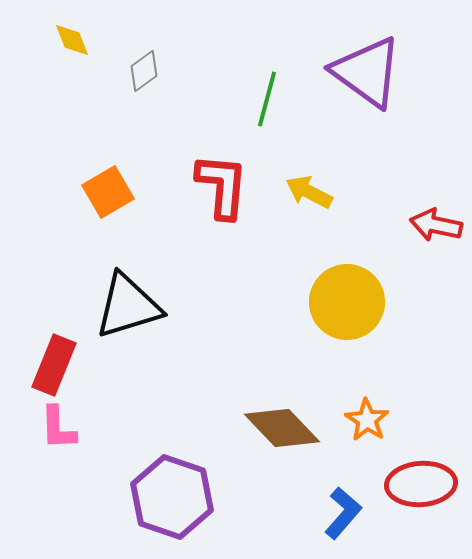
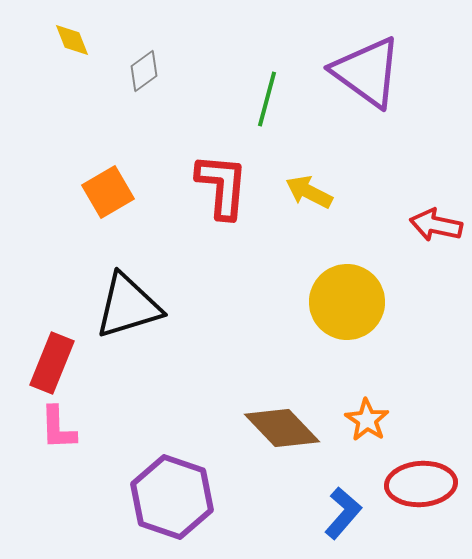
red rectangle: moved 2 px left, 2 px up
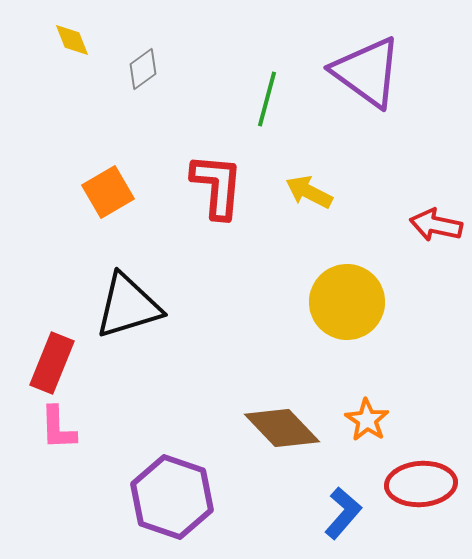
gray diamond: moved 1 px left, 2 px up
red L-shape: moved 5 px left
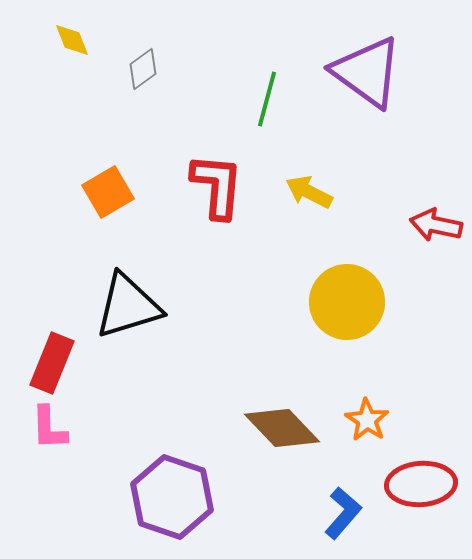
pink L-shape: moved 9 px left
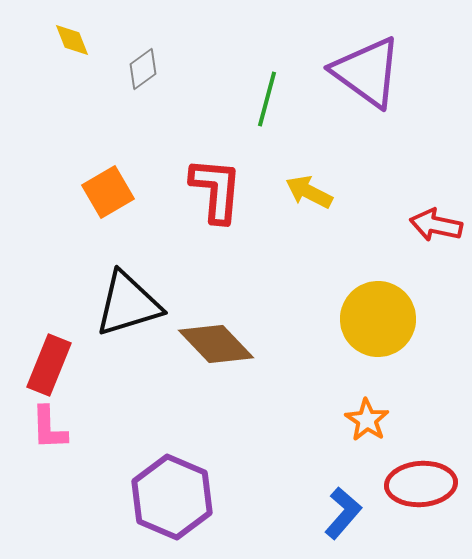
red L-shape: moved 1 px left, 4 px down
yellow circle: moved 31 px right, 17 px down
black triangle: moved 2 px up
red rectangle: moved 3 px left, 2 px down
brown diamond: moved 66 px left, 84 px up
purple hexagon: rotated 4 degrees clockwise
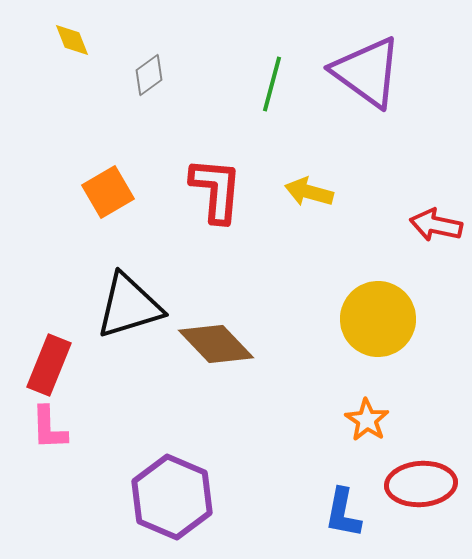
gray diamond: moved 6 px right, 6 px down
green line: moved 5 px right, 15 px up
yellow arrow: rotated 12 degrees counterclockwise
black triangle: moved 1 px right, 2 px down
blue L-shape: rotated 150 degrees clockwise
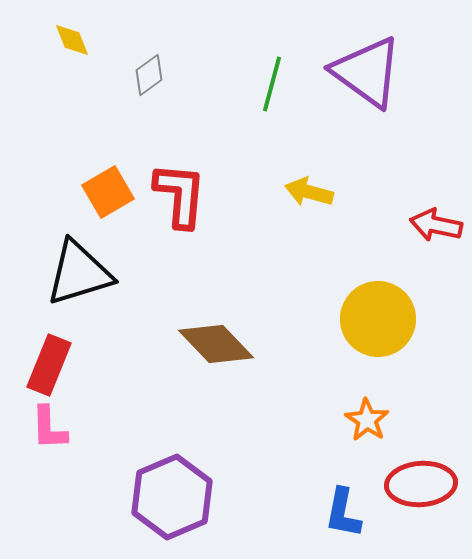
red L-shape: moved 36 px left, 5 px down
black triangle: moved 50 px left, 33 px up
purple hexagon: rotated 14 degrees clockwise
